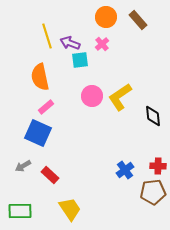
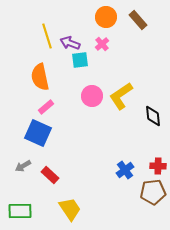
yellow L-shape: moved 1 px right, 1 px up
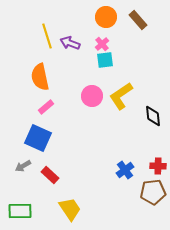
cyan square: moved 25 px right
blue square: moved 5 px down
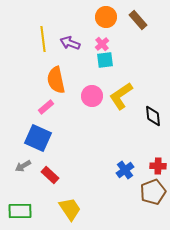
yellow line: moved 4 px left, 3 px down; rotated 10 degrees clockwise
orange semicircle: moved 16 px right, 3 px down
brown pentagon: rotated 15 degrees counterclockwise
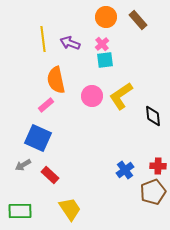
pink rectangle: moved 2 px up
gray arrow: moved 1 px up
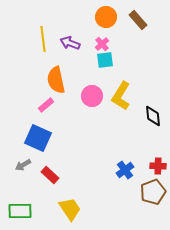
yellow L-shape: rotated 24 degrees counterclockwise
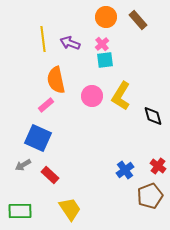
black diamond: rotated 10 degrees counterclockwise
red cross: rotated 35 degrees clockwise
brown pentagon: moved 3 px left, 4 px down
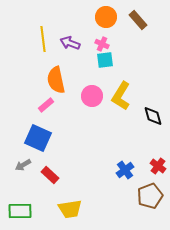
pink cross: rotated 24 degrees counterclockwise
yellow trapezoid: rotated 115 degrees clockwise
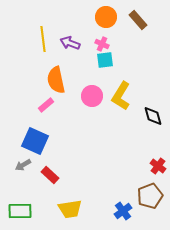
blue square: moved 3 px left, 3 px down
blue cross: moved 2 px left, 41 px down
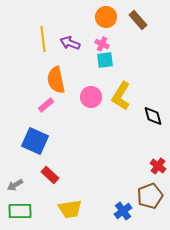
pink circle: moved 1 px left, 1 px down
gray arrow: moved 8 px left, 20 px down
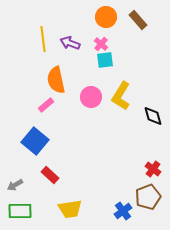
pink cross: moved 1 px left; rotated 16 degrees clockwise
blue square: rotated 16 degrees clockwise
red cross: moved 5 px left, 3 px down
brown pentagon: moved 2 px left, 1 px down
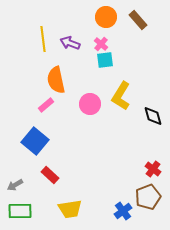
pink circle: moved 1 px left, 7 px down
